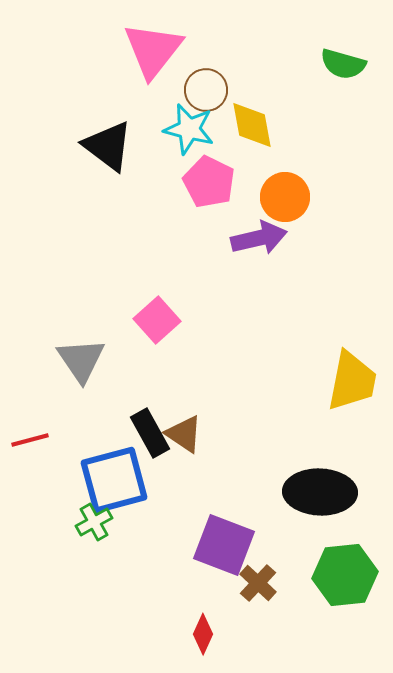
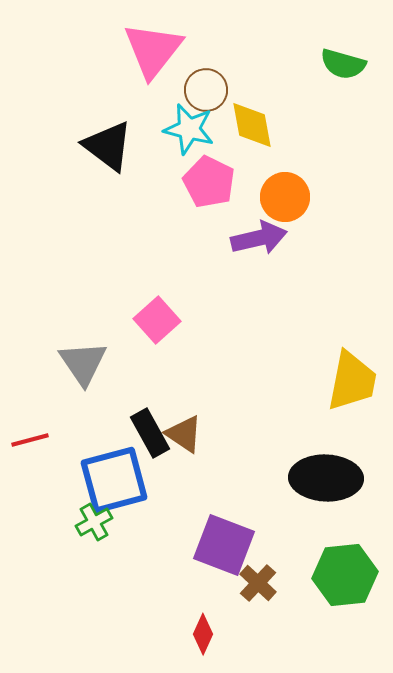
gray triangle: moved 2 px right, 3 px down
black ellipse: moved 6 px right, 14 px up
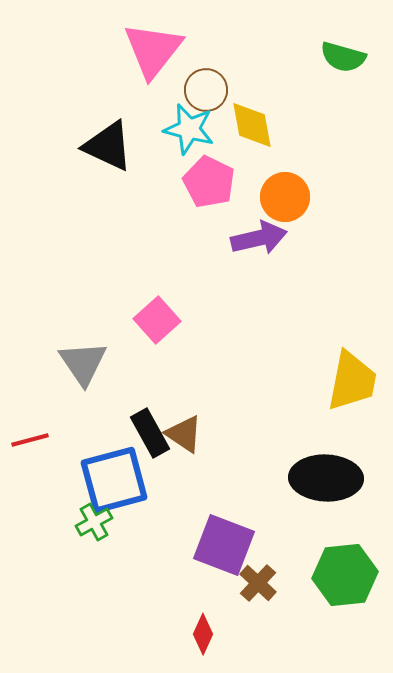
green semicircle: moved 7 px up
black triangle: rotated 12 degrees counterclockwise
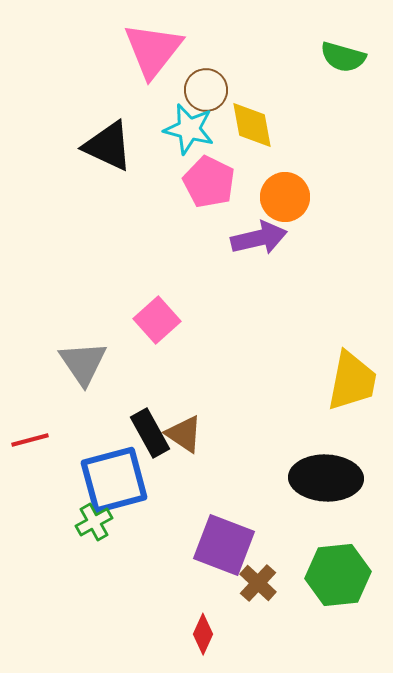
green hexagon: moved 7 px left
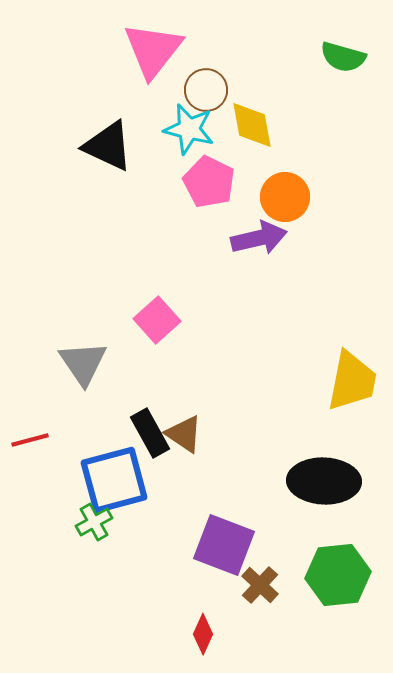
black ellipse: moved 2 px left, 3 px down
brown cross: moved 2 px right, 2 px down
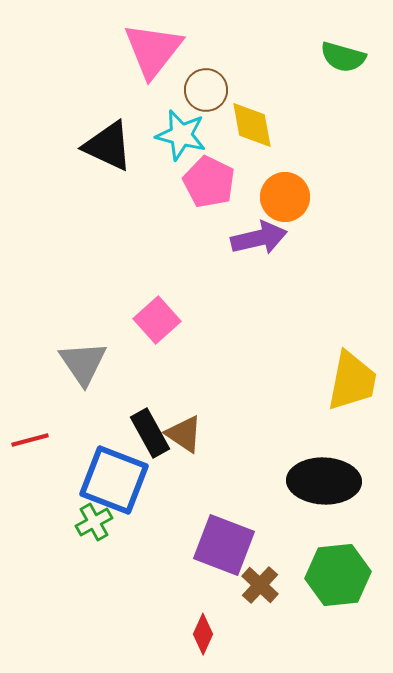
cyan star: moved 8 px left, 6 px down
blue square: rotated 36 degrees clockwise
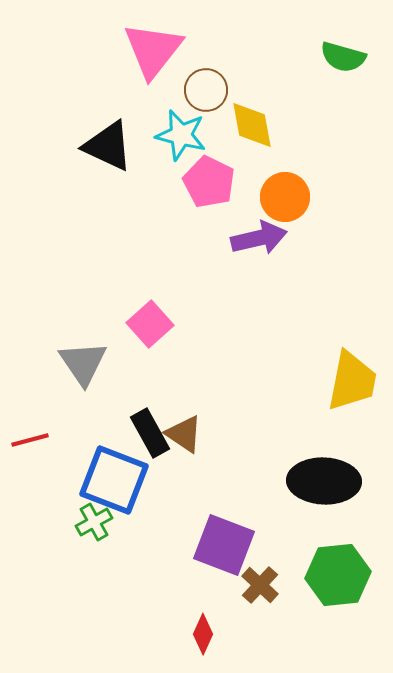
pink square: moved 7 px left, 4 px down
